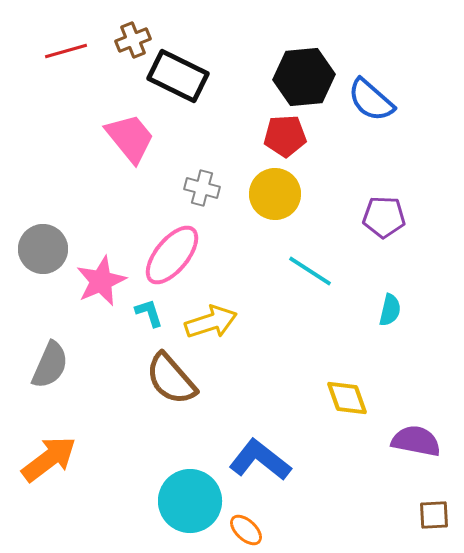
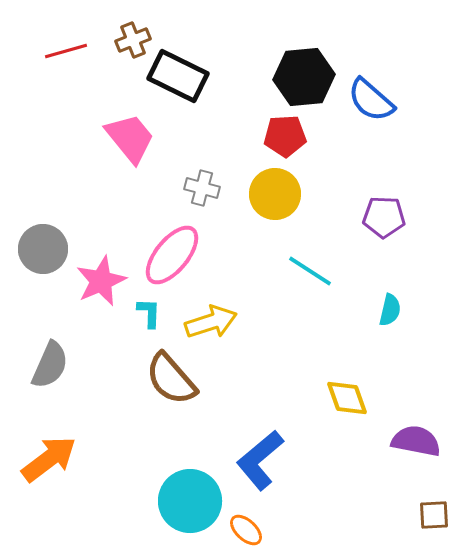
cyan L-shape: rotated 20 degrees clockwise
blue L-shape: rotated 78 degrees counterclockwise
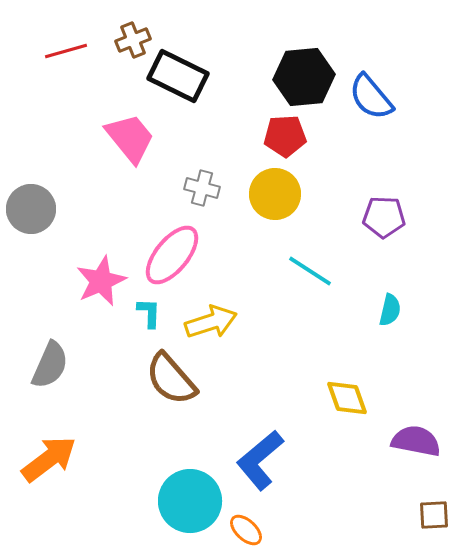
blue semicircle: moved 3 px up; rotated 9 degrees clockwise
gray circle: moved 12 px left, 40 px up
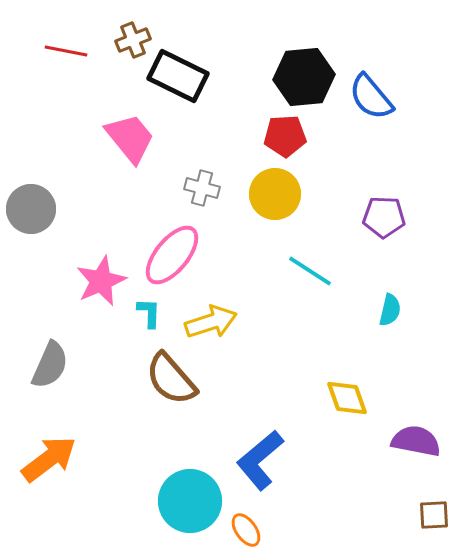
red line: rotated 27 degrees clockwise
orange ellipse: rotated 12 degrees clockwise
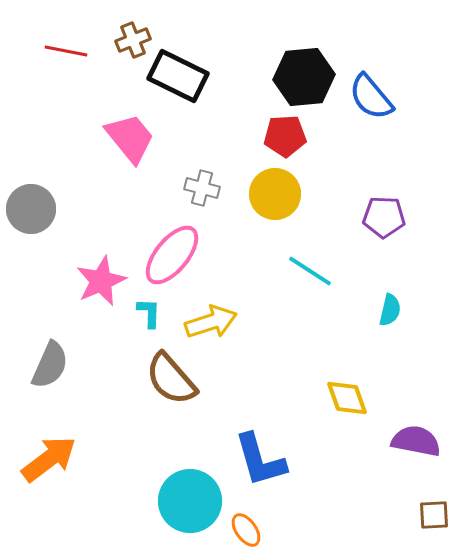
blue L-shape: rotated 66 degrees counterclockwise
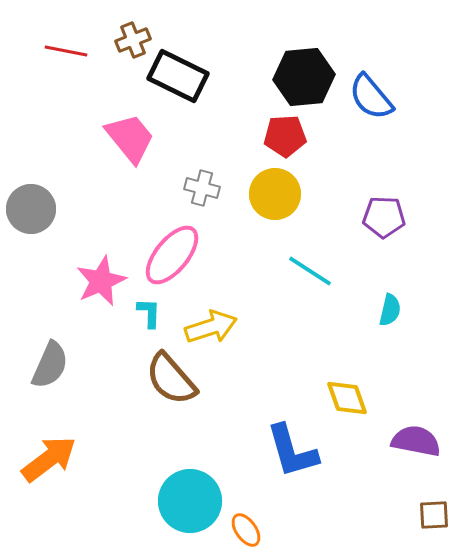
yellow arrow: moved 5 px down
blue L-shape: moved 32 px right, 9 px up
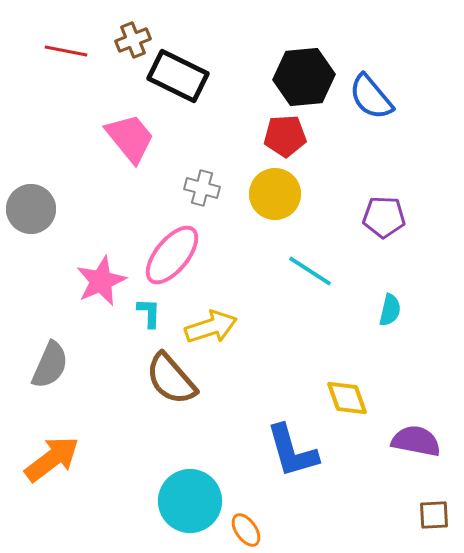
orange arrow: moved 3 px right
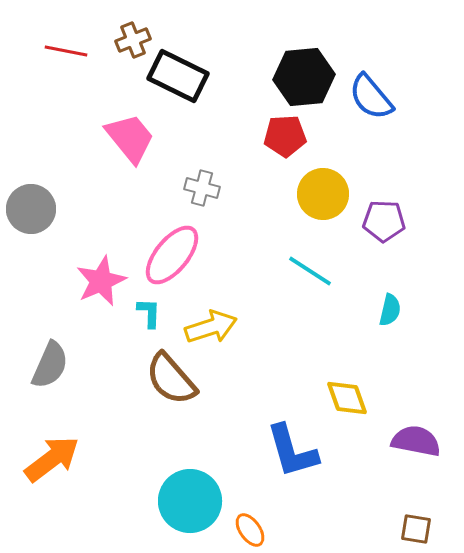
yellow circle: moved 48 px right
purple pentagon: moved 4 px down
brown square: moved 18 px left, 14 px down; rotated 12 degrees clockwise
orange ellipse: moved 4 px right
